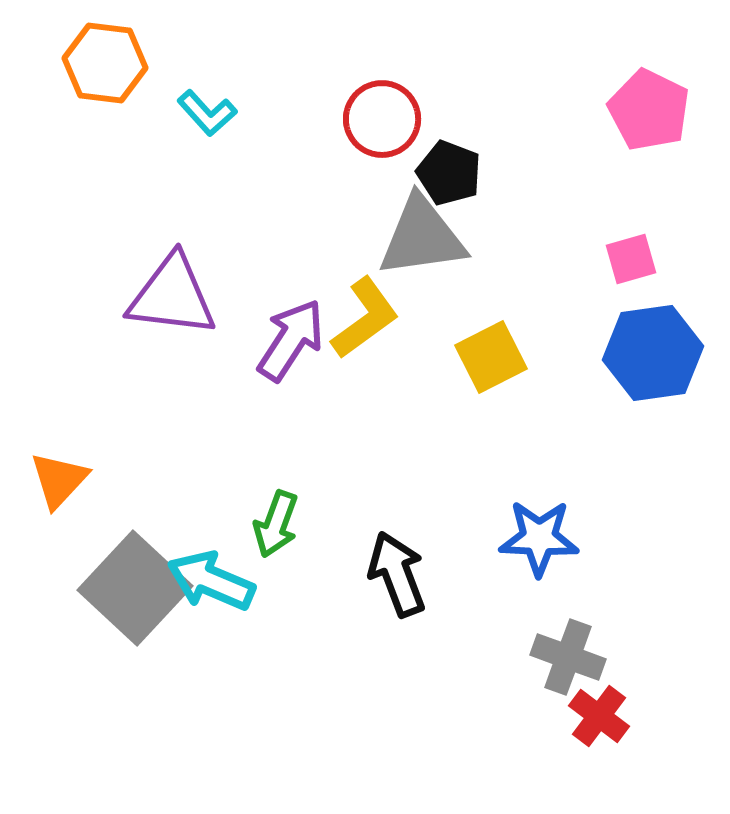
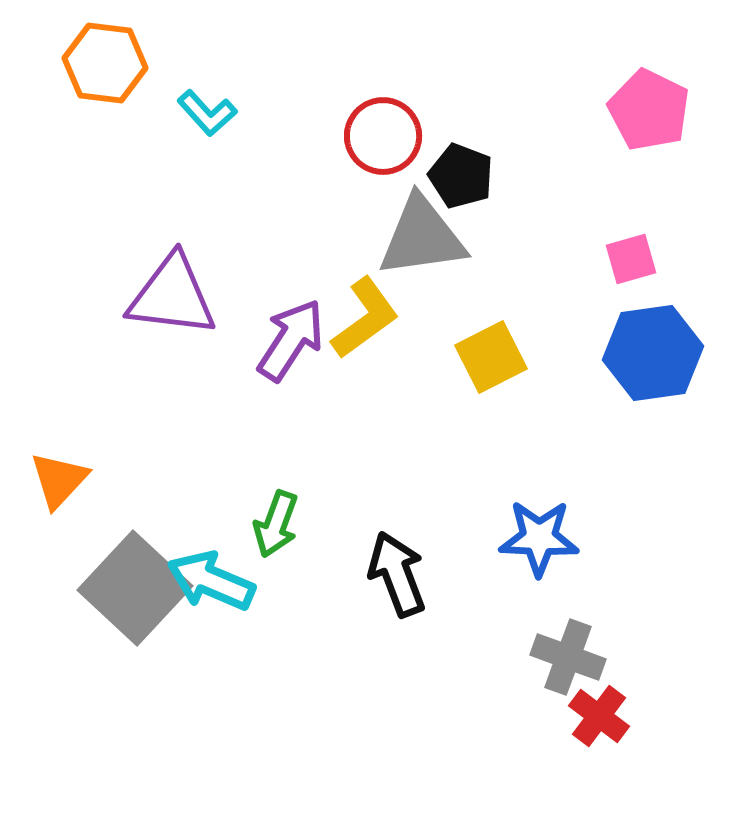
red circle: moved 1 px right, 17 px down
black pentagon: moved 12 px right, 3 px down
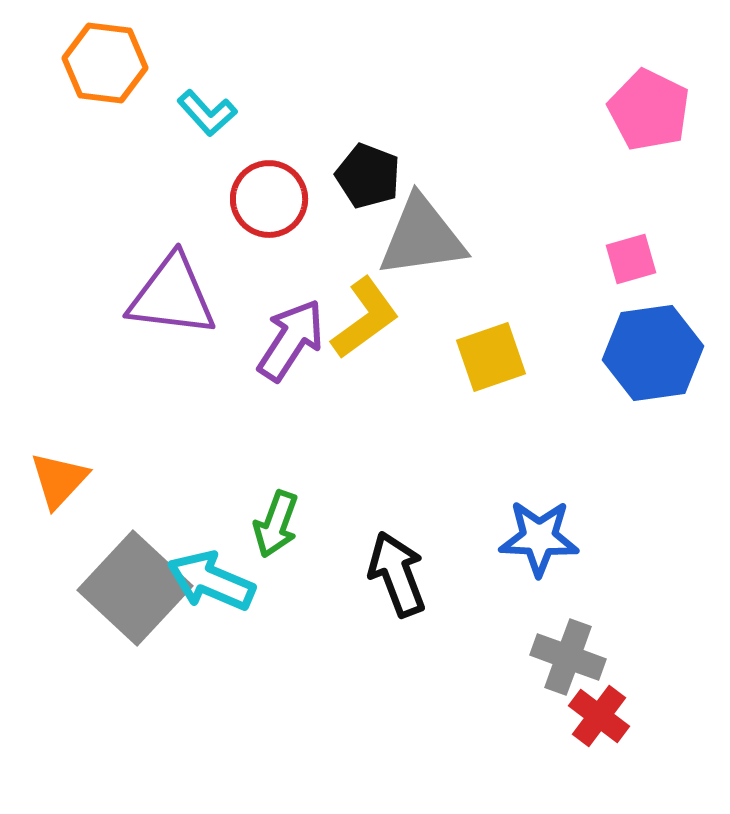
red circle: moved 114 px left, 63 px down
black pentagon: moved 93 px left
yellow square: rotated 8 degrees clockwise
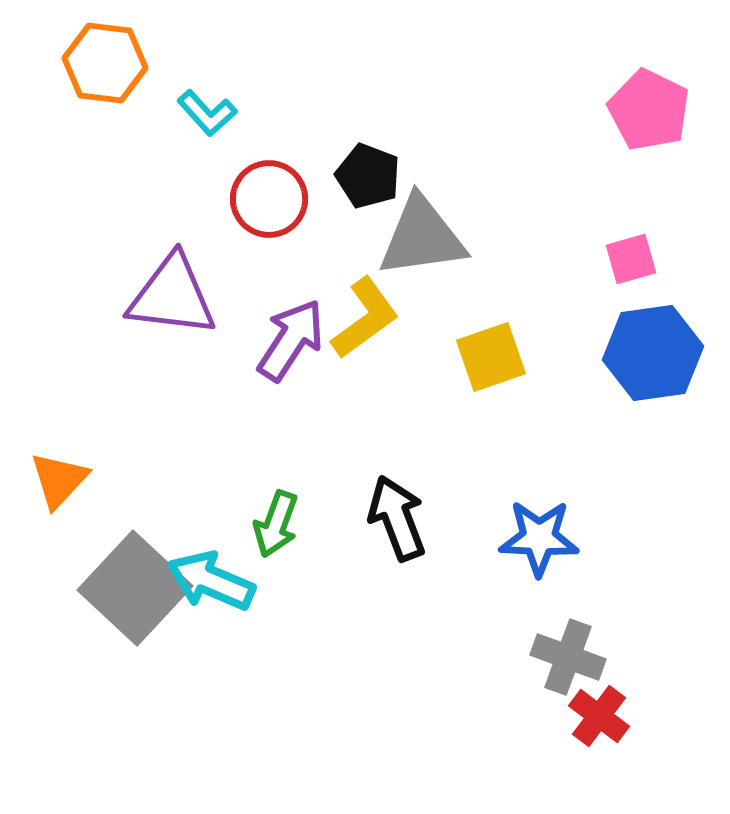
black arrow: moved 56 px up
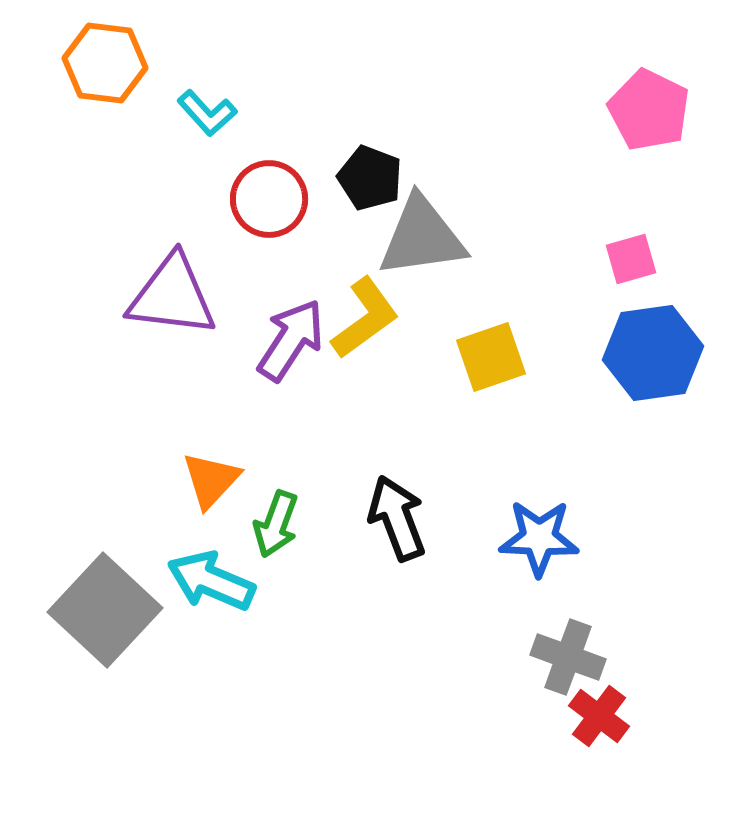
black pentagon: moved 2 px right, 2 px down
orange triangle: moved 152 px right
gray square: moved 30 px left, 22 px down
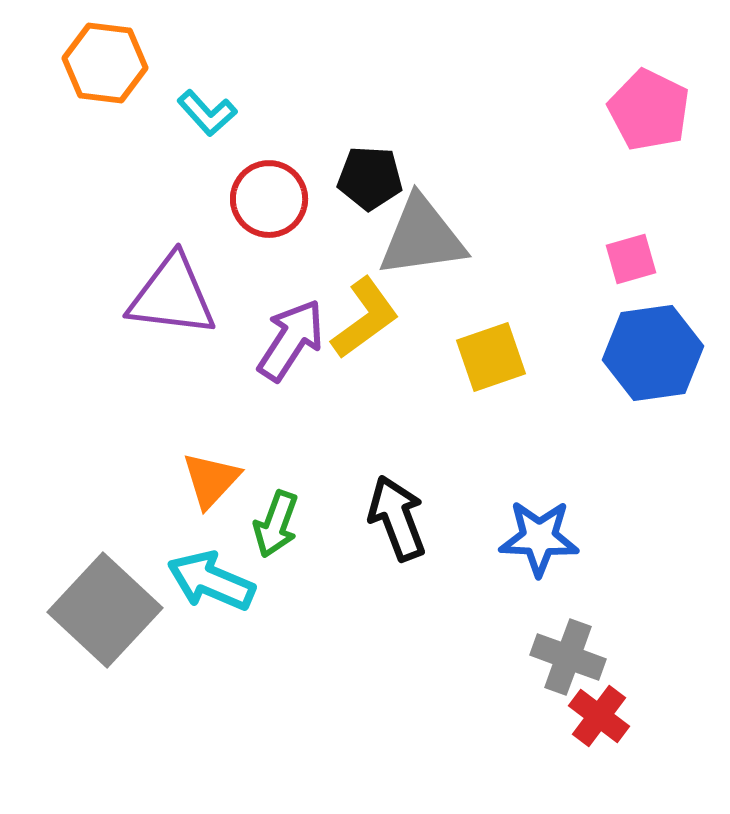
black pentagon: rotated 18 degrees counterclockwise
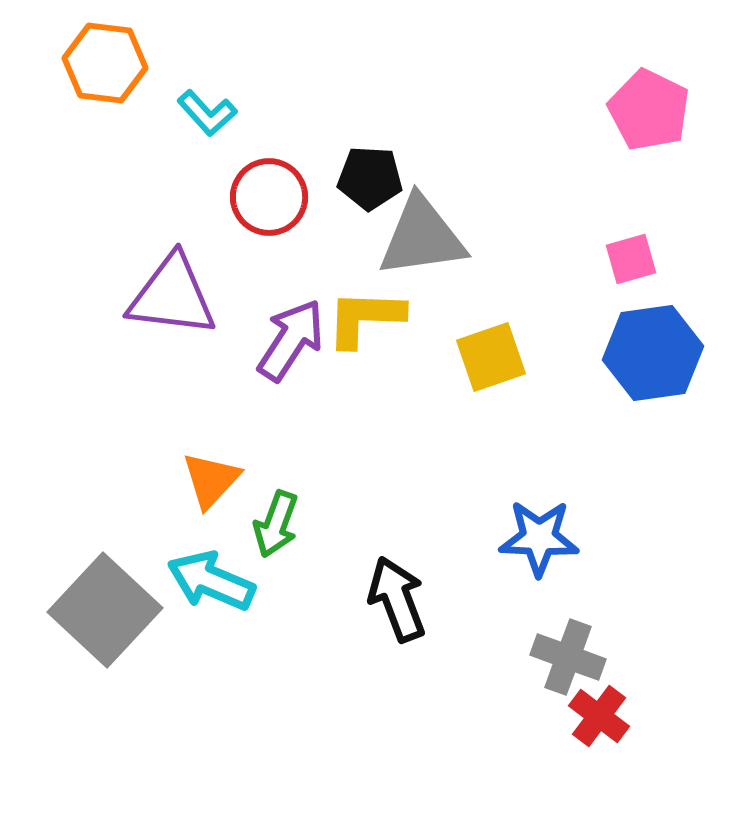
red circle: moved 2 px up
yellow L-shape: rotated 142 degrees counterclockwise
black arrow: moved 81 px down
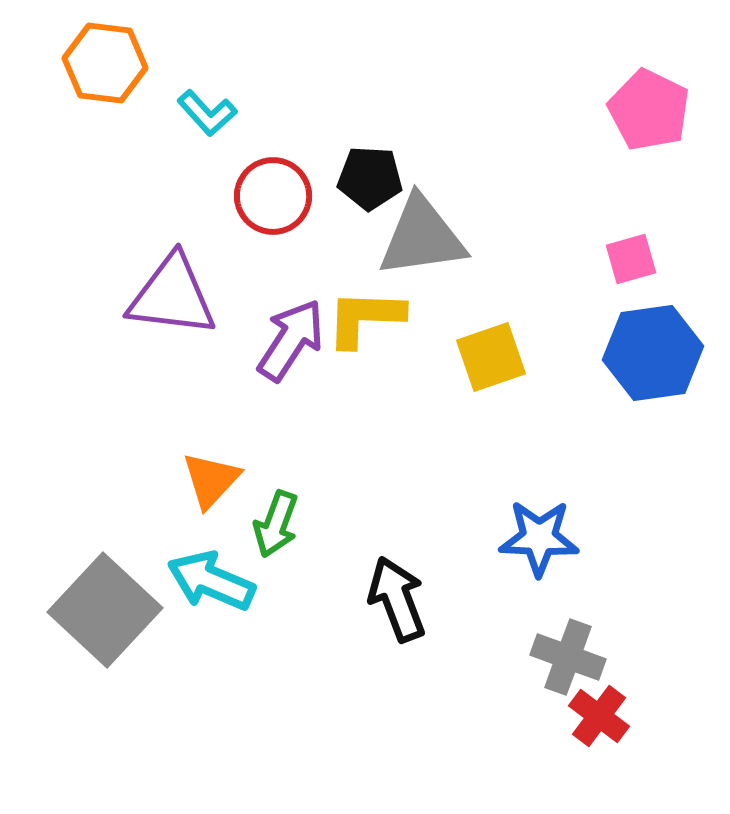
red circle: moved 4 px right, 1 px up
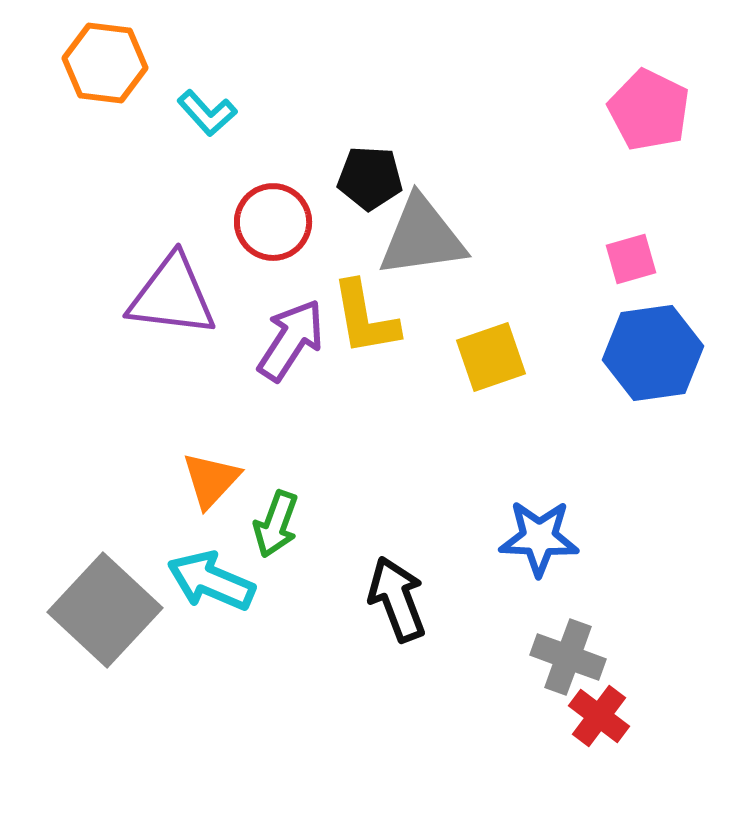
red circle: moved 26 px down
yellow L-shape: rotated 102 degrees counterclockwise
